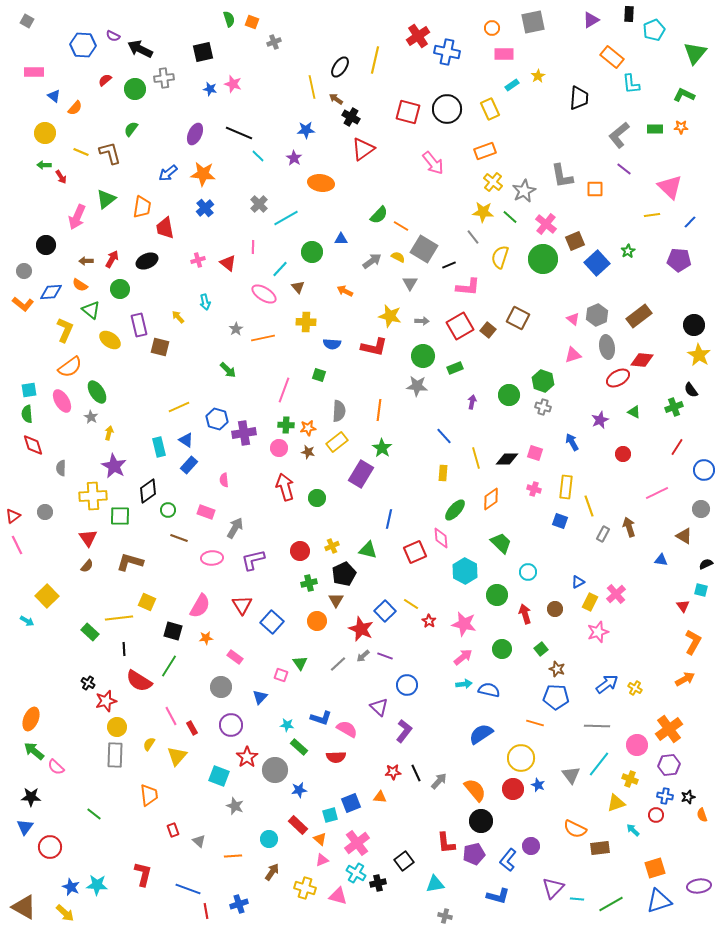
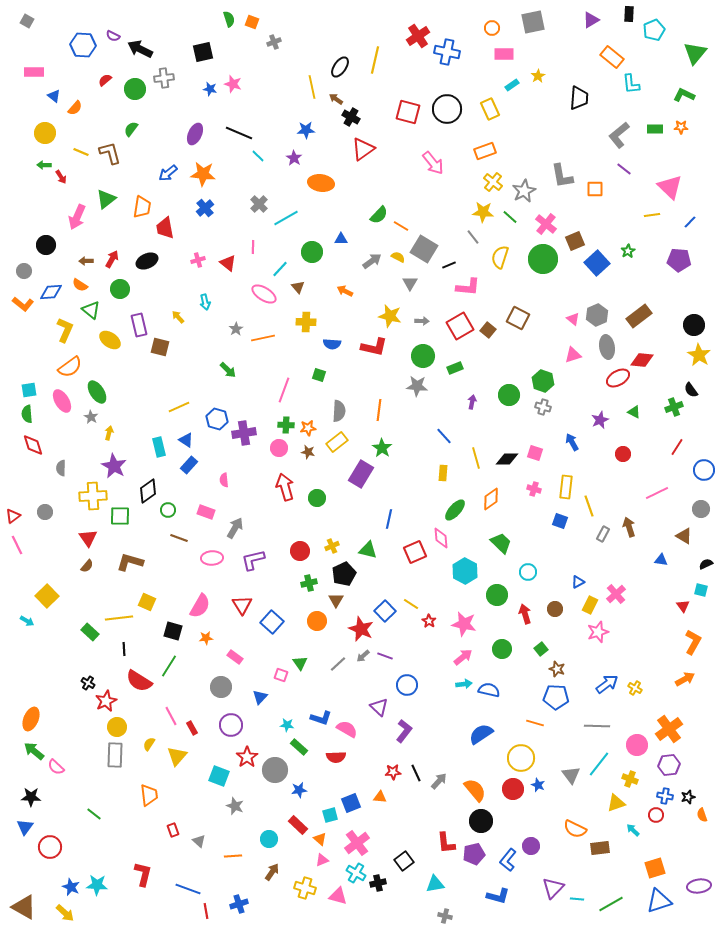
yellow rectangle at (590, 602): moved 3 px down
red star at (106, 701): rotated 10 degrees counterclockwise
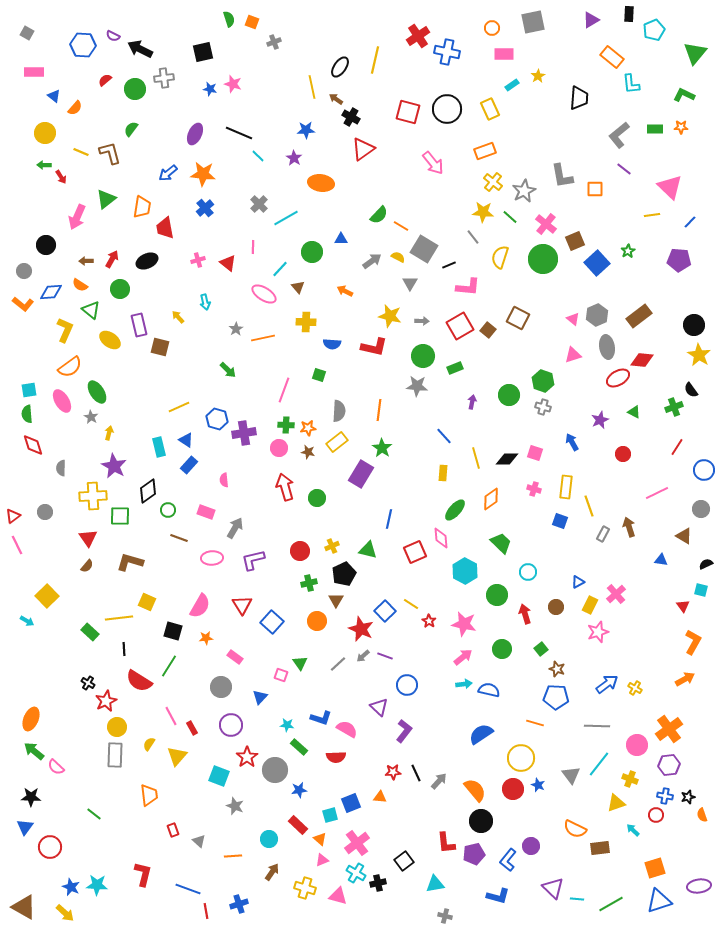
gray square at (27, 21): moved 12 px down
brown circle at (555, 609): moved 1 px right, 2 px up
purple triangle at (553, 888): rotated 30 degrees counterclockwise
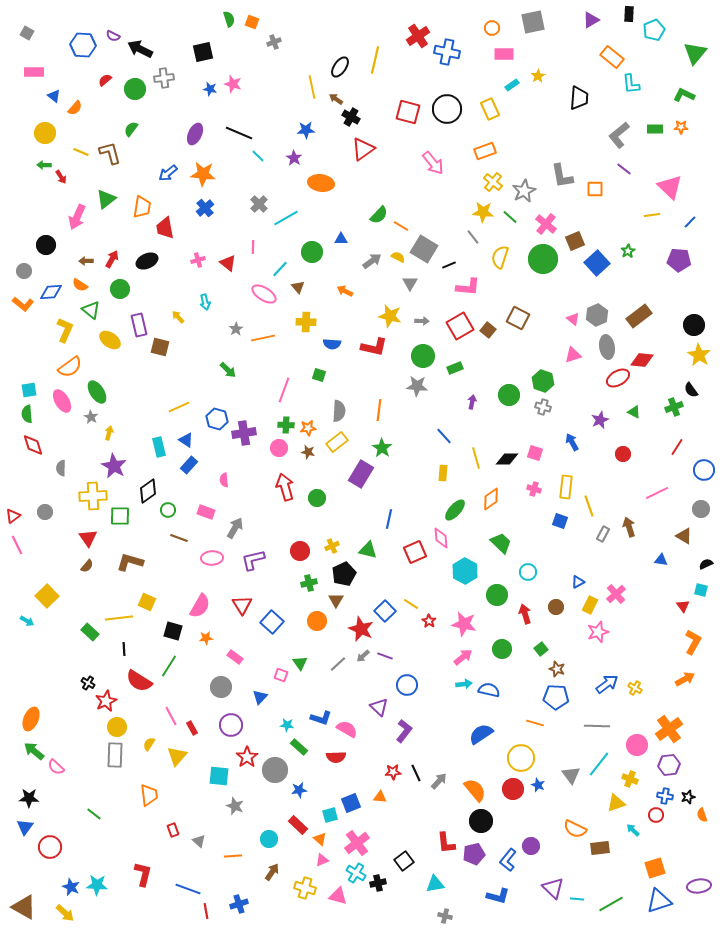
cyan square at (219, 776): rotated 15 degrees counterclockwise
black star at (31, 797): moved 2 px left, 1 px down
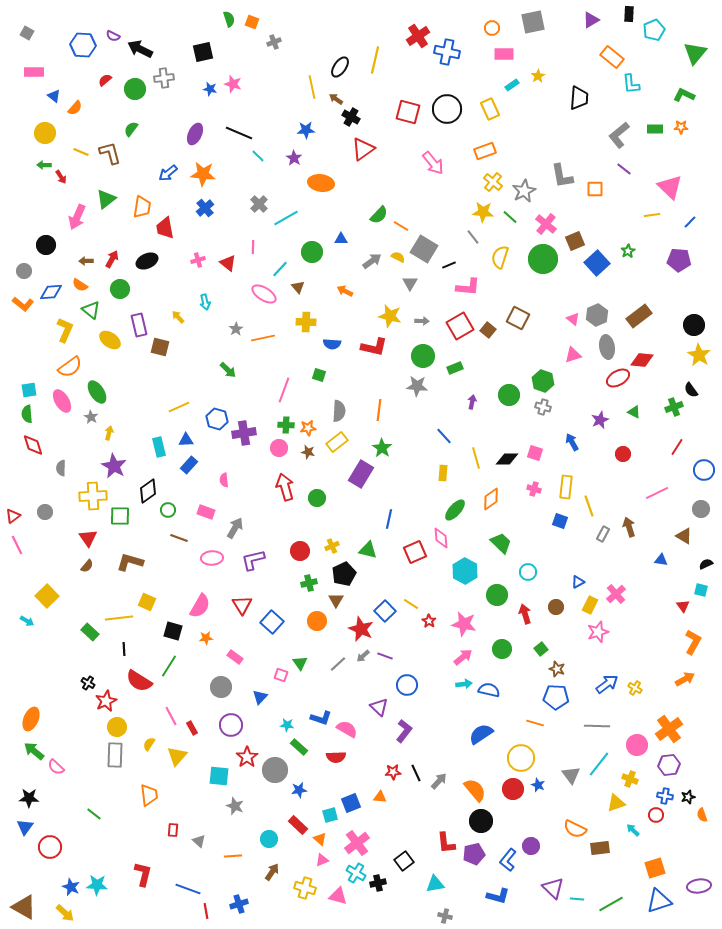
blue triangle at (186, 440): rotated 35 degrees counterclockwise
red rectangle at (173, 830): rotated 24 degrees clockwise
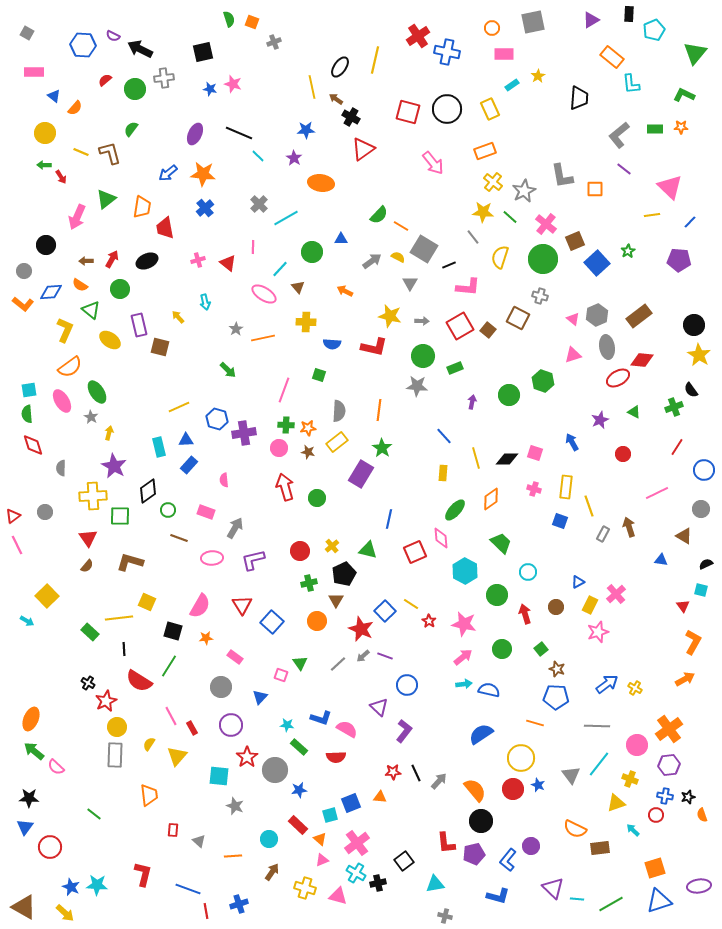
gray cross at (543, 407): moved 3 px left, 111 px up
yellow cross at (332, 546): rotated 16 degrees counterclockwise
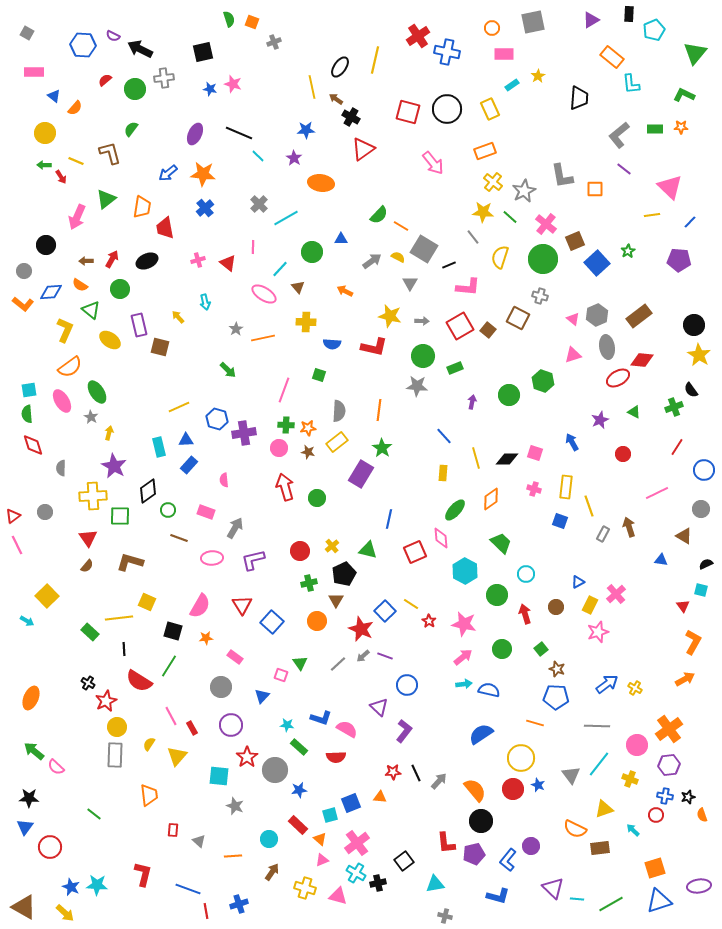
yellow line at (81, 152): moved 5 px left, 9 px down
cyan circle at (528, 572): moved 2 px left, 2 px down
blue triangle at (260, 697): moved 2 px right, 1 px up
orange ellipse at (31, 719): moved 21 px up
yellow triangle at (616, 803): moved 12 px left, 6 px down
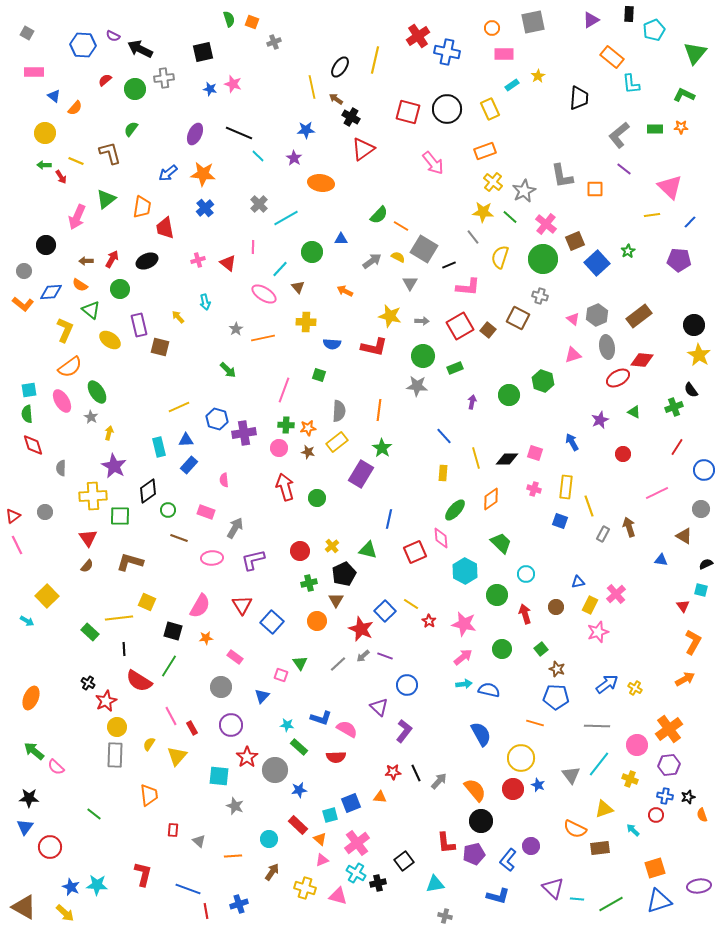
blue triangle at (578, 582): rotated 16 degrees clockwise
blue semicircle at (481, 734): rotated 95 degrees clockwise
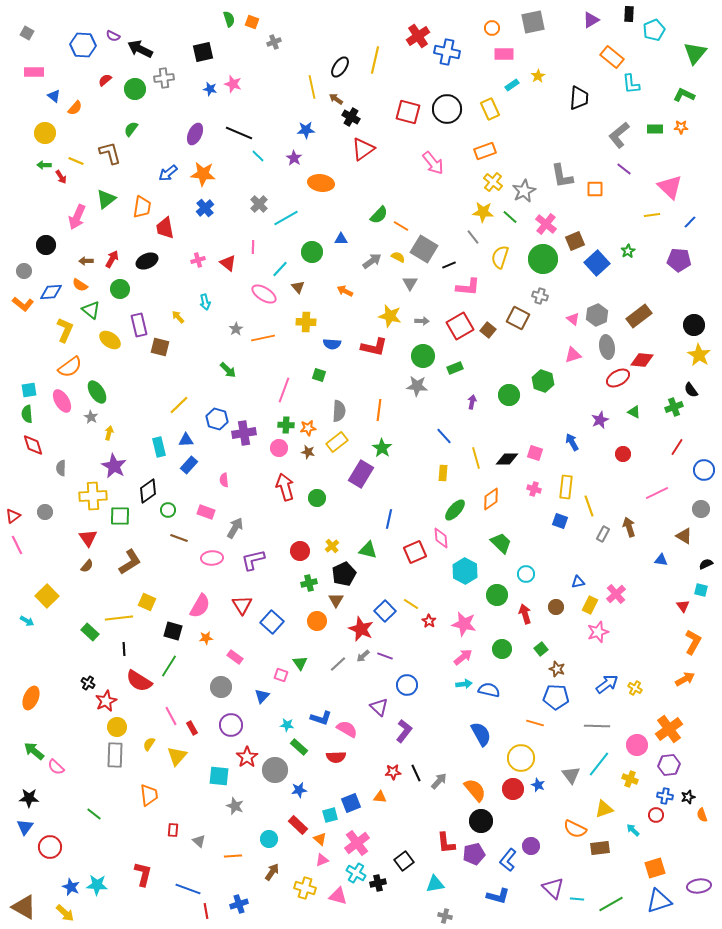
yellow line at (179, 407): moved 2 px up; rotated 20 degrees counterclockwise
brown L-shape at (130, 562): rotated 132 degrees clockwise
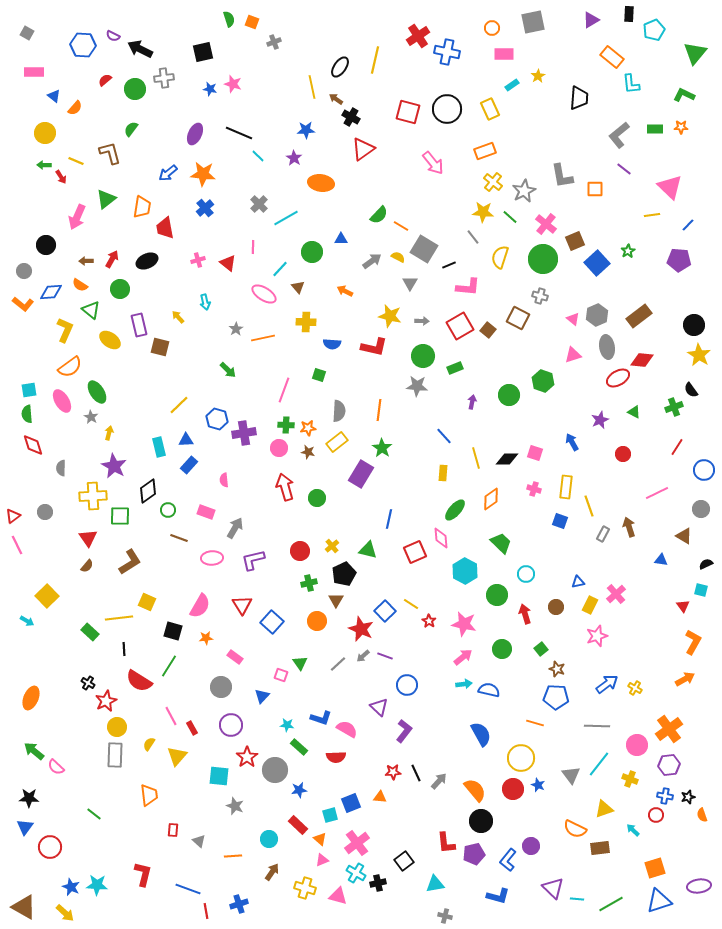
blue line at (690, 222): moved 2 px left, 3 px down
pink star at (598, 632): moved 1 px left, 4 px down
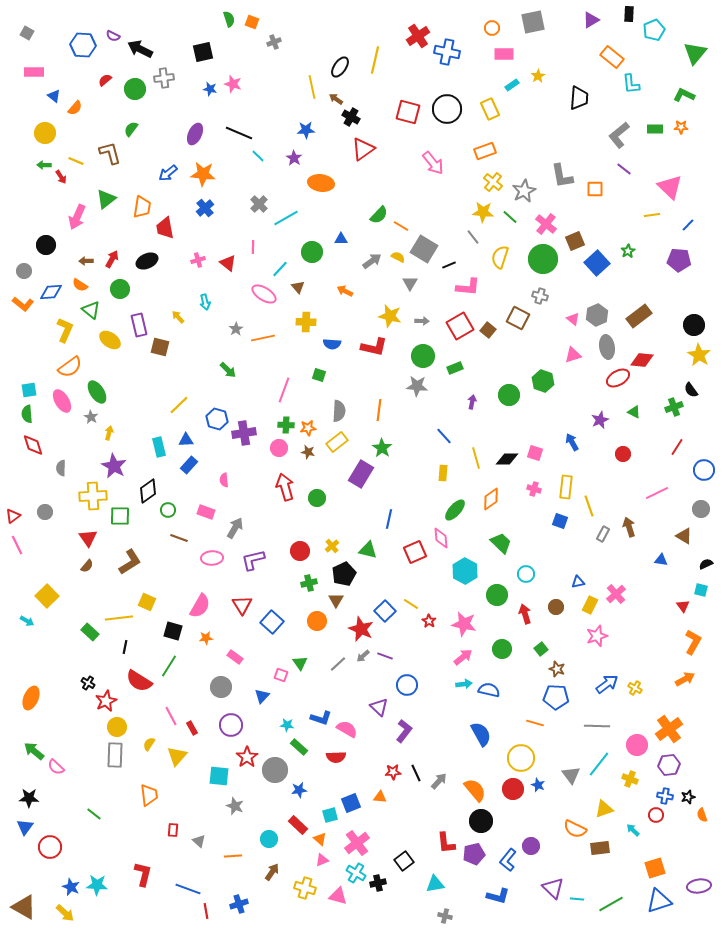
black line at (124, 649): moved 1 px right, 2 px up; rotated 16 degrees clockwise
